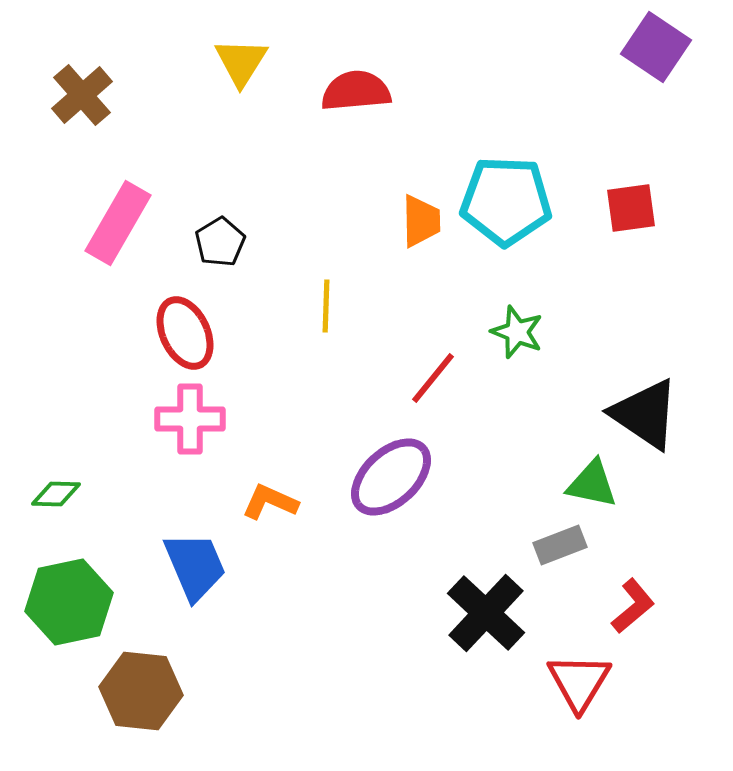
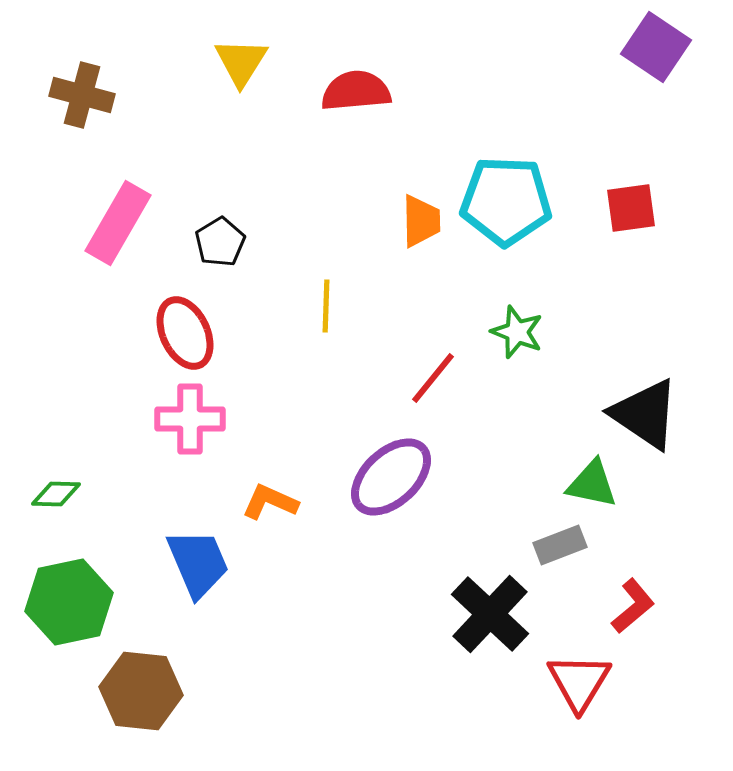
brown cross: rotated 34 degrees counterclockwise
blue trapezoid: moved 3 px right, 3 px up
black cross: moved 4 px right, 1 px down
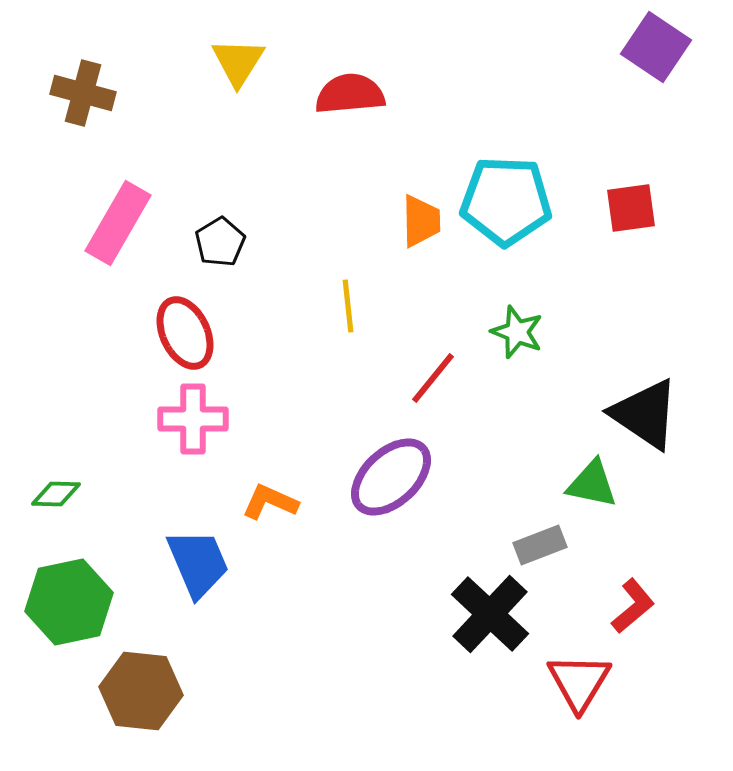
yellow triangle: moved 3 px left
red semicircle: moved 6 px left, 3 px down
brown cross: moved 1 px right, 2 px up
yellow line: moved 22 px right; rotated 8 degrees counterclockwise
pink cross: moved 3 px right
gray rectangle: moved 20 px left
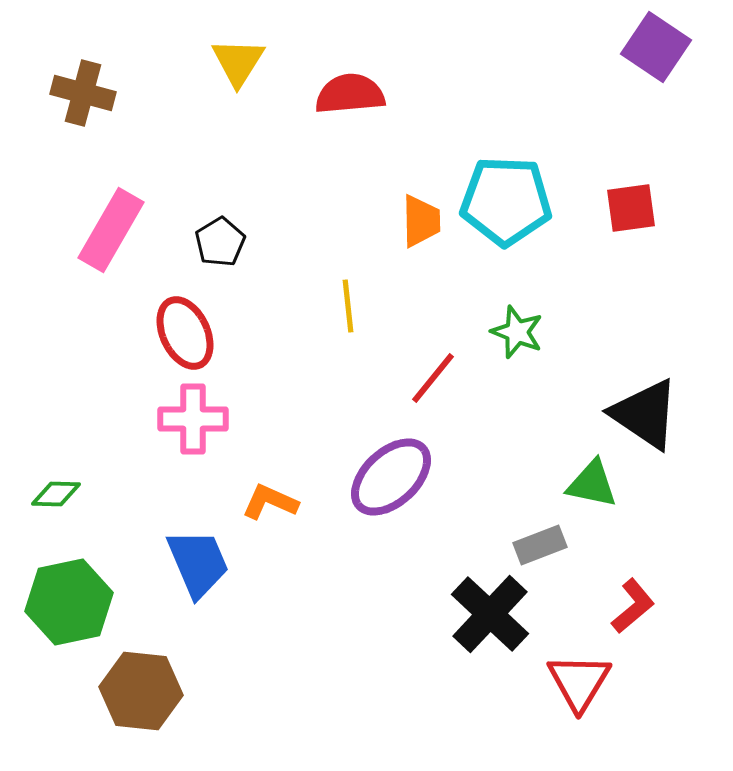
pink rectangle: moved 7 px left, 7 px down
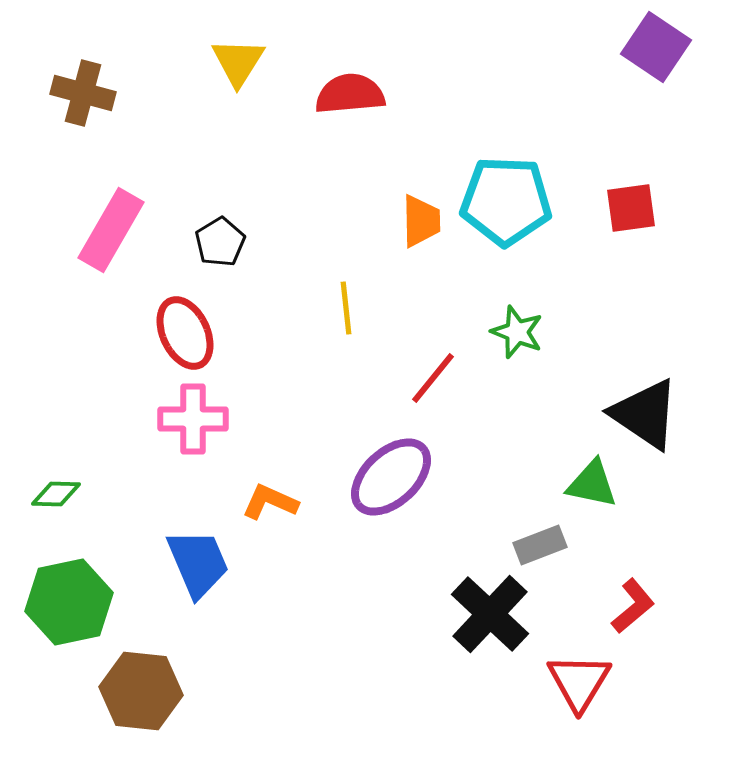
yellow line: moved 2 px left, 2 px down
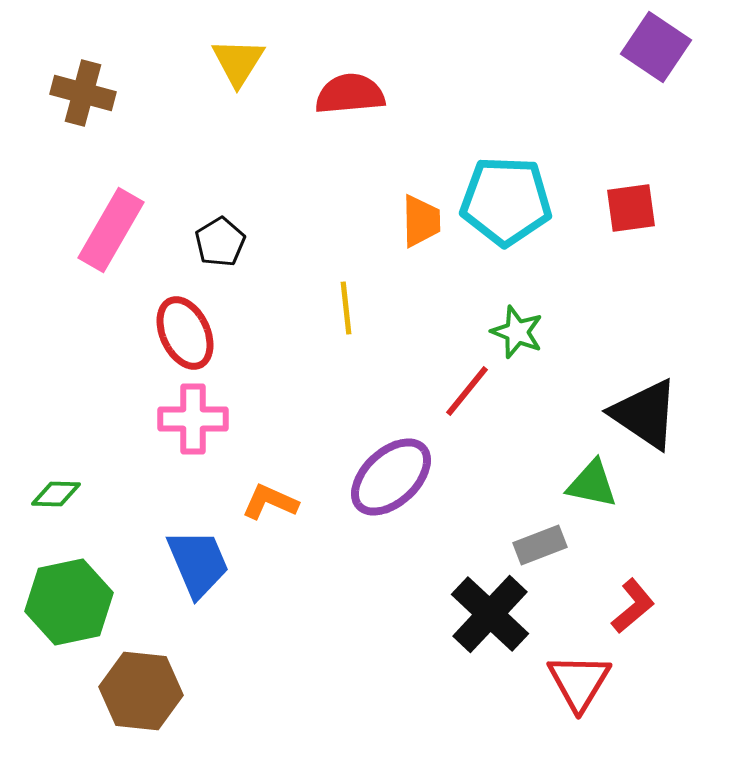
red line: moved 34 px right, 13 px down
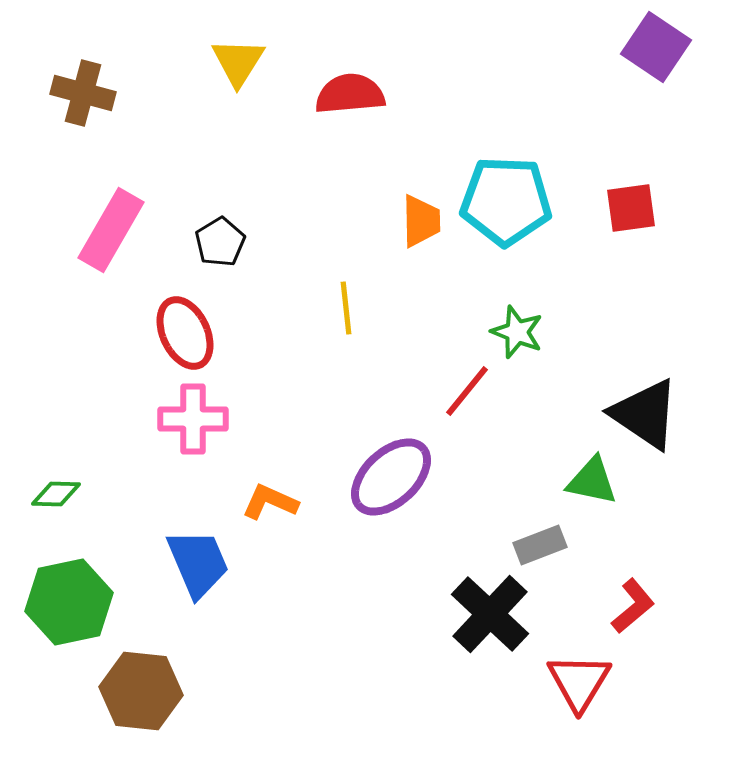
green triangle: moved 3 px up
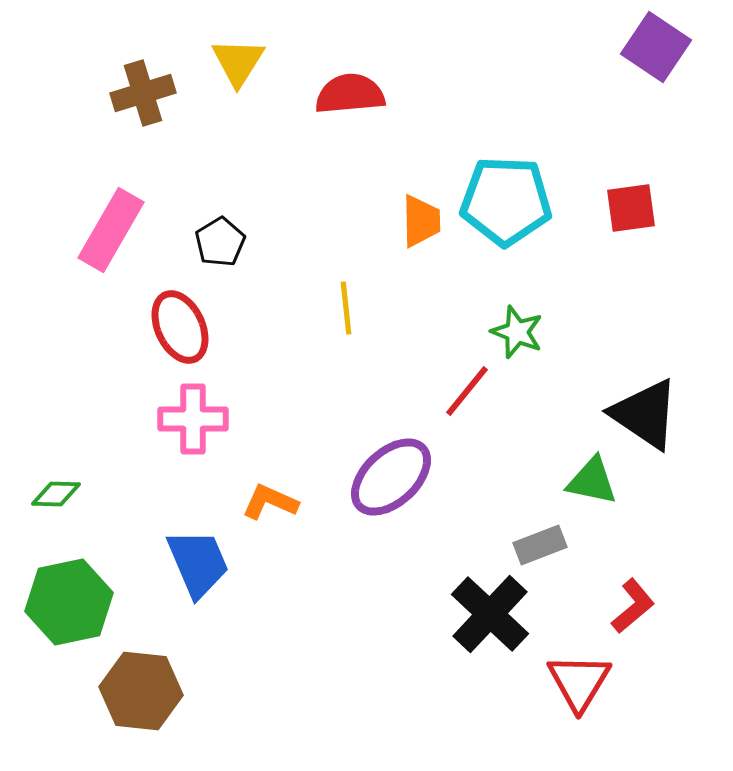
brown cross: moved 60 px right; rotated 32 degrees counterclockwise
red ellipse: moved 5 px left, 6 px up
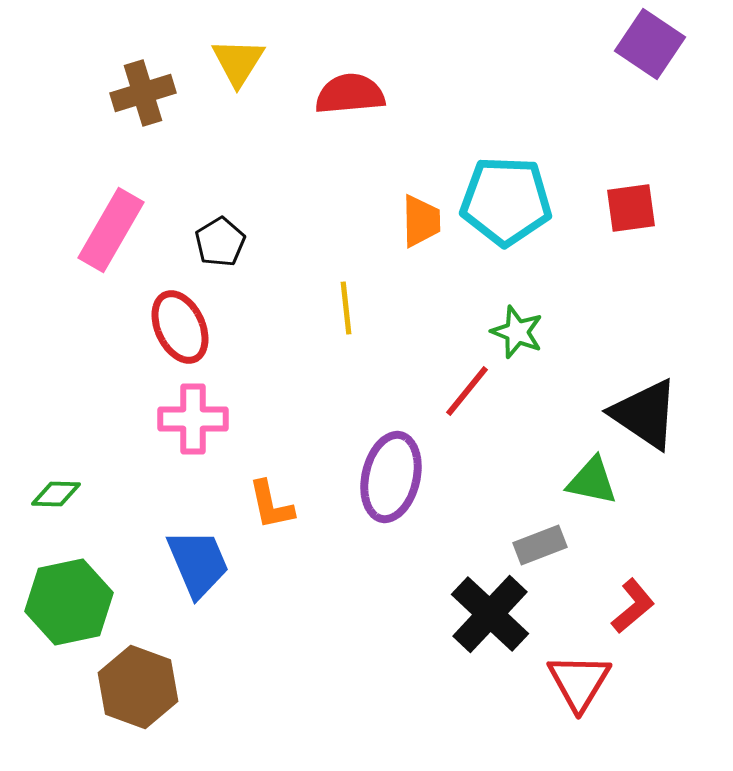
purple square: moved 6 px left, 3 px up
purple ellipse: rotated 34 degrees counterclockwise
orange L-shape: moved 1 px right, 3 px down; rotated 126 degrees counterclockwise
brown hexagon: moved 3 px left, 4 px up; rotated 14 degrees clockwise
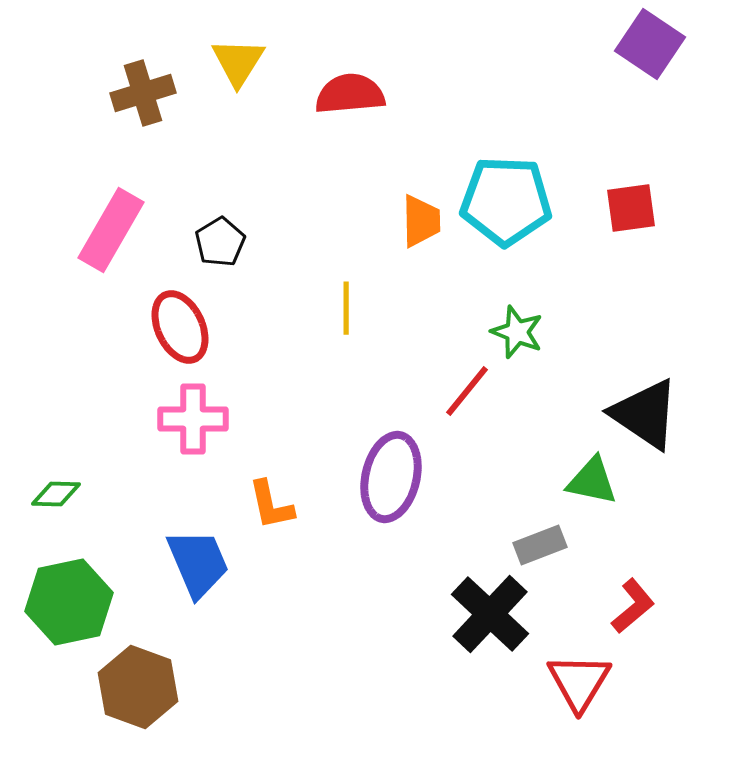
yellow line: rotated 6 degrees clockwise
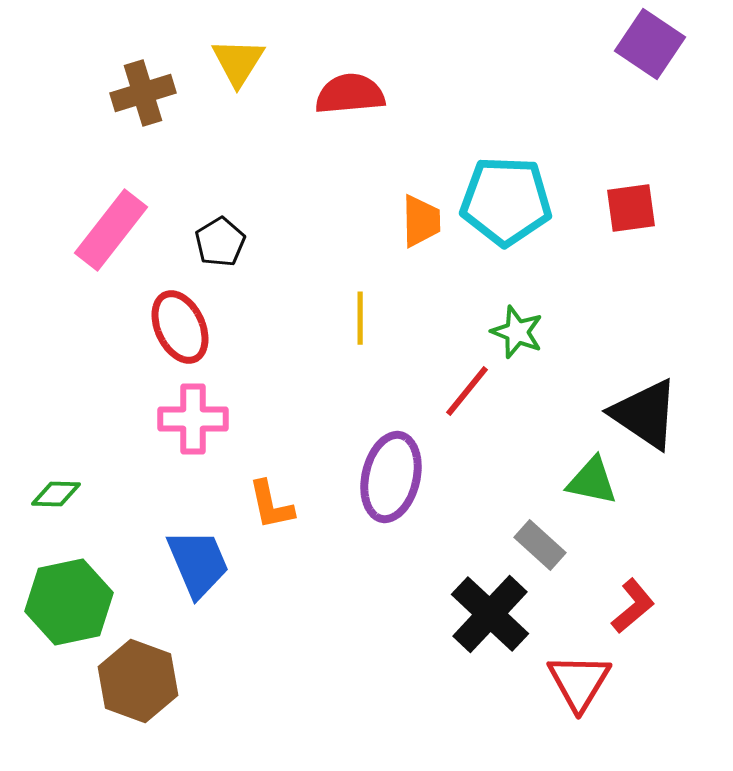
pink rectangle: rotated 8 degrees clockwise
yellow line: moved 14 px right, 10 px down
gray rectangle: rotated 63 degrees clockwise
brown hexagon: moved 6 px up
